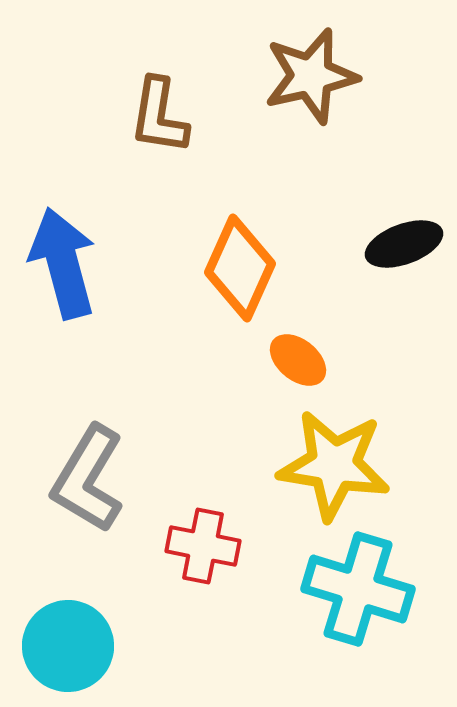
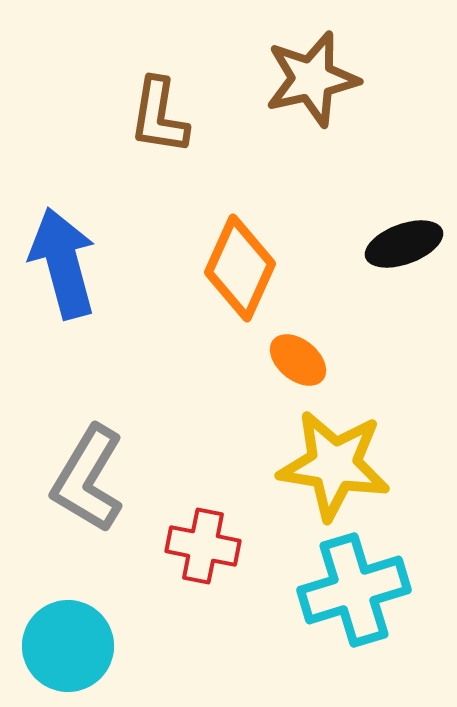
brown star: moved 1 px right, 3 px down
cyan cross: moved 4 px left, 1 px down; rotated 34 degrees counterclockwise
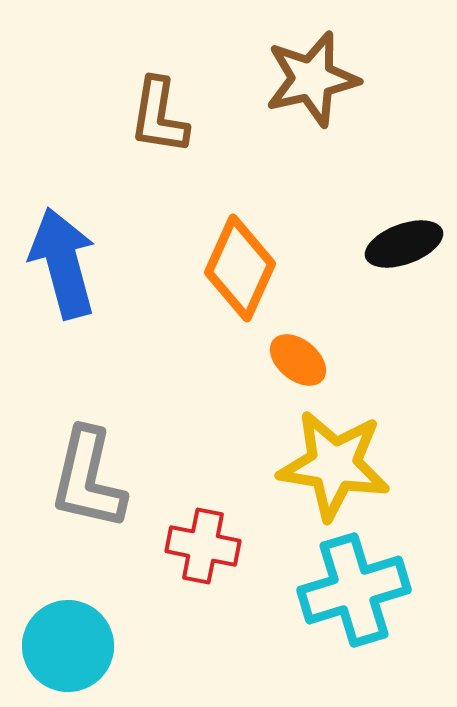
gray L-shape: rotated 18 degrees counterclockwise
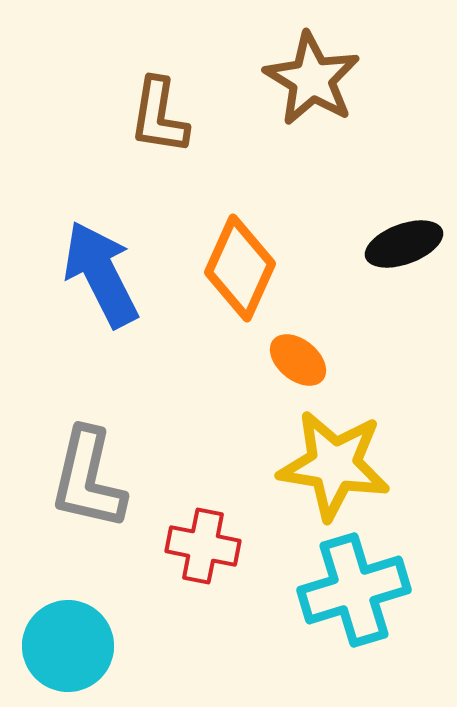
brown star: rotated 28 degrees counterclockwise
blue arrow: moved 38 px right, 11 px down; rotated 12 degrees counterclockwise
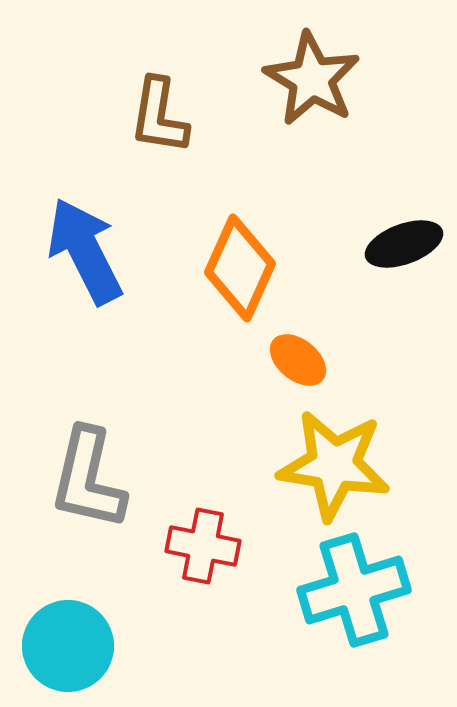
blue arrow: moved 16 px left, 23 px up
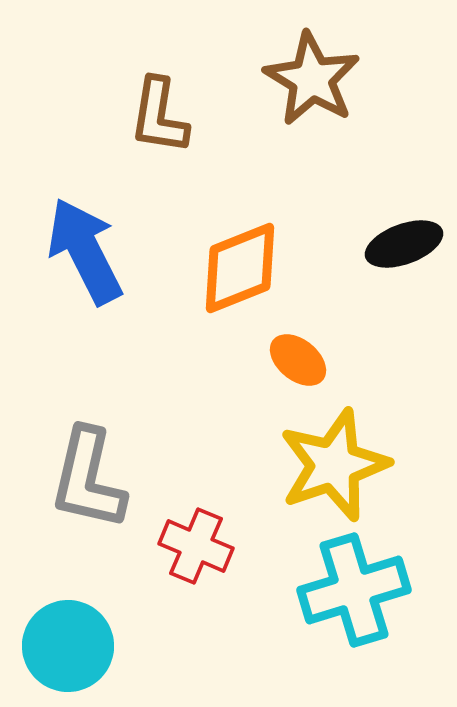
orange diamond: rotated 44 degrees clockwise
yellow star: rotated 28 degrees counterclockwise
red cross: moved 7 px left; rotated 12 degrees clockwise
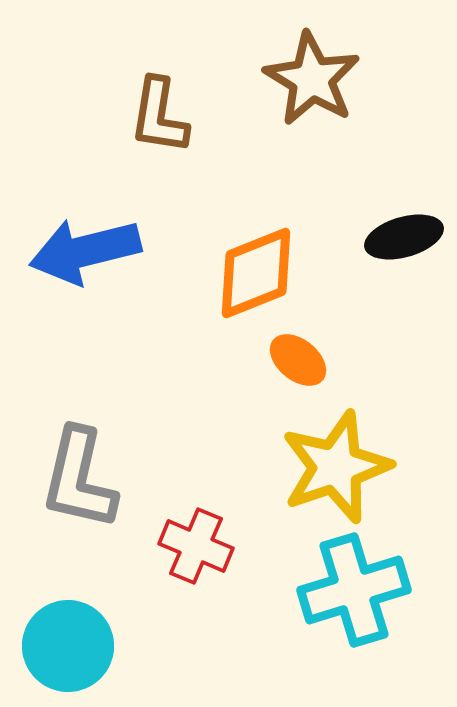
black ellipse: moved 7 px up; rotated 4 degrees clockwise
blue arrow: rotated 77 degrees counterclockwise
orange diamond: moved 16 px right, 5 px down
yellow star: moved 2 px right, 2 px down
gray L-shape: moved 9 px left
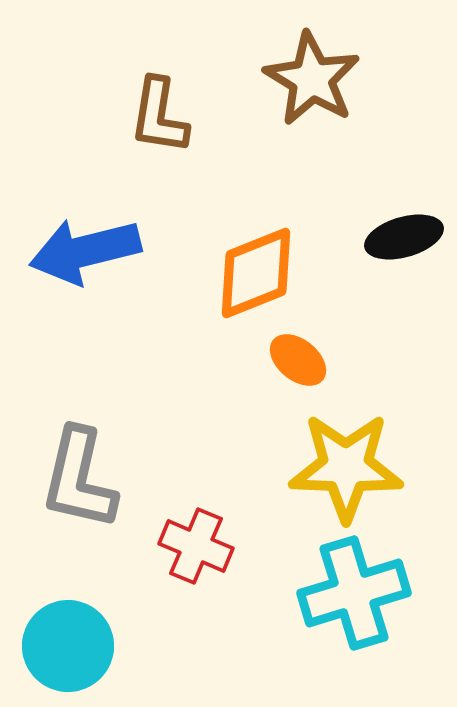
yellow star: moved 10 px right; rotated 21 degrees clockwise
cyan cross: moved 3 px down
